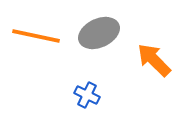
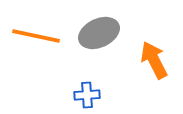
orange arrow: rotated 18 degrees clockwise
blue cross: rotated 30 degrees counterclockwise
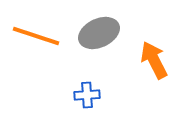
orange line: rotated 6 degrees clockwise
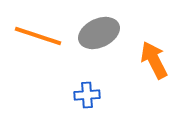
orange line: moved 2 px right
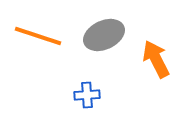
gray ellipse: moved 5 px right, 2 px down
orange arrow: moved 2 px right, 1 px up
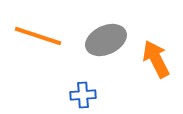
gray ellipse: moved 2 px right, 5 px down
blue cross: moved 4 px left
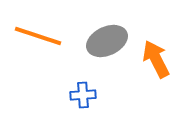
gray ellipse: moved 1 px right, 1 px down
